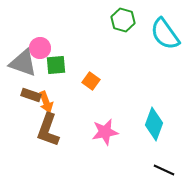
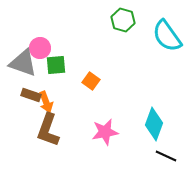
cyan semicircle: moved 2 px right, 2 px down
black line: moved 2 px right, 14 px up
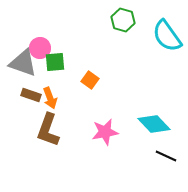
green square: moved 1 px left, 3 px up
orange square: moved 1 px left, 1 px up
orange arrow: moved 4 px right, 4 px up
cyan diamond: rotated 64 degrees counterclockwise
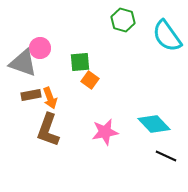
green square: moved 25 px right
brown rectangle: rotated 30 degrees counterclockwise
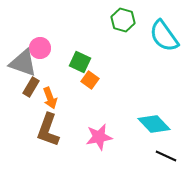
cyan semicircle: moved 3 px left
green square: rotated 30 degrees clockwise
brown rectangle: moved 8 px up; rotated 48 degrees counterclockwise
pink star: moved 6 px left, 5 px down
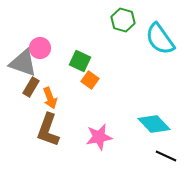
cyan semicircle: moved 4 px left, 3 px down
green square: moved 1 px up
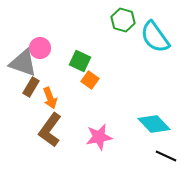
cyan semicircle: moved 5 px left, 2 px up
brown L-shape: moved 2 px right; rotated 16 degrees clockwise
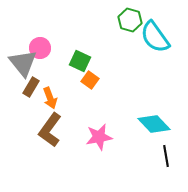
green hexagon: moved 7 px right
gray triangle: rotated 32 degrees clockwise
black line: rotated 55 degrees clockwise
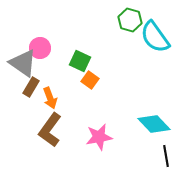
gray triangle: rotated 16 degrees counterclockwise
